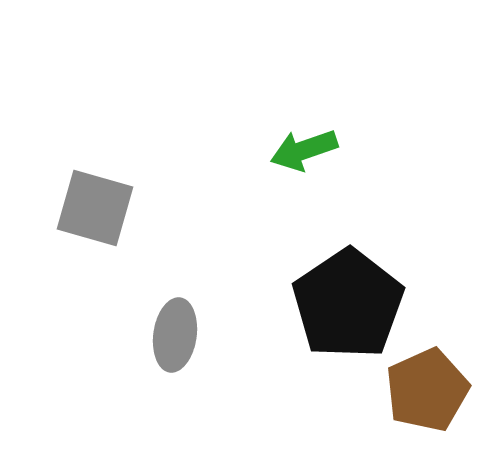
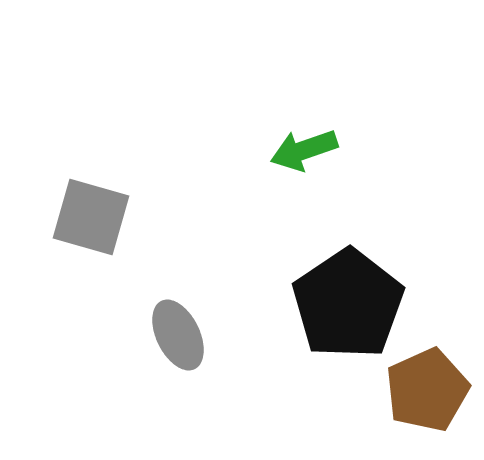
gray square: moved 4 px left, 9 px down
gray ellipse: moved 3 px right; rotated 34 degrees counterclockwise
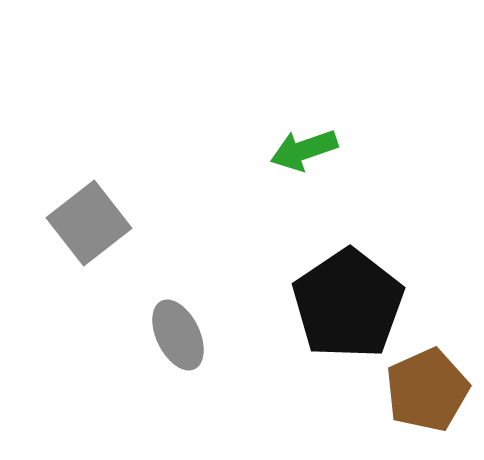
gray square: moved 2 px left, 6 px down; rotated 36 degrees clockwise
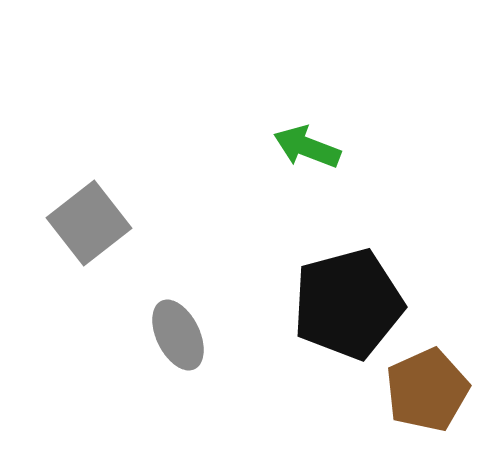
green arrow: moved 3 px right, 3 px up; rotated 40 degrees clockwise
black pentagon: rotated 19 degrees clockwise
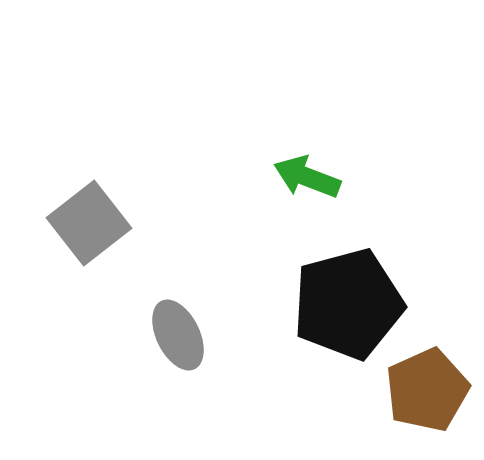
green arrow: moved 30 px down
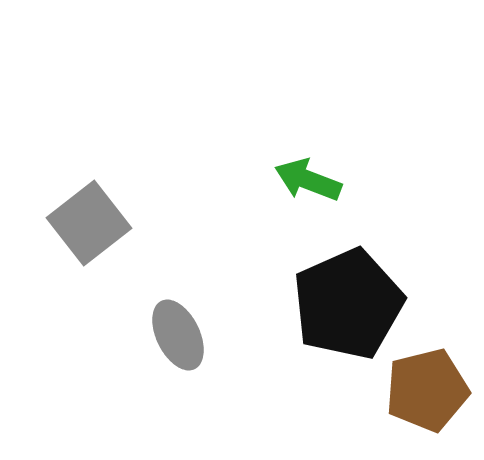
green arrow: moved 1 px right, 3 px down
black pentagon: rotated 9 degrees counterclockwise
brown pentagon: rotated 10 degrees clockwise
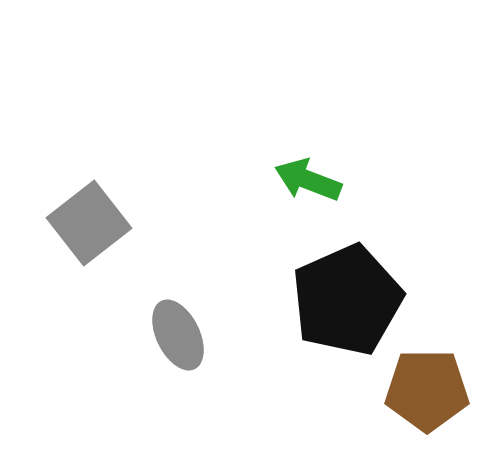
black pentagon: moved 1 px left, 4 px up
brown pentagon: rotated 14 degrees clockwise
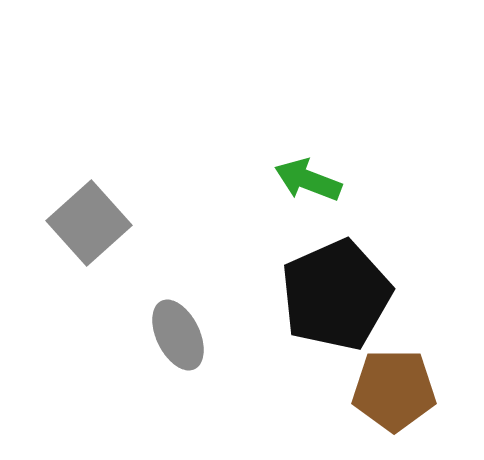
gray square: rotated 4 degrees counterclockwise
black pentagon: moved 11 px left, 5 px up
brown pentagon: moved 33 px left
